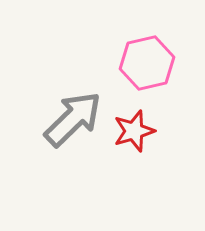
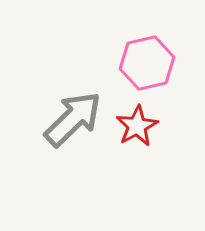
red star: moved 3 px right, 5 px up; rotated 12 degrees counterclockwise
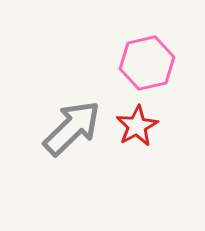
gray arrow: moved 1 px left, 9 px down
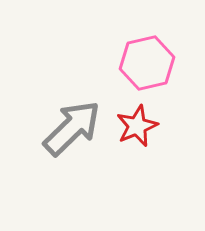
red star: rotated 6 degrees clockwise
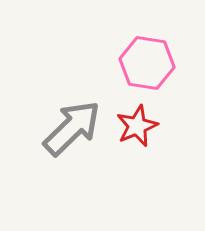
pink hexagon: rotated 22 degrees clockwise
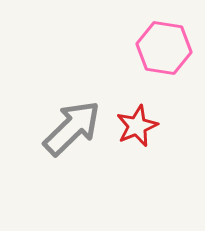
pink hexagon: moved 17 px right, 15 px up
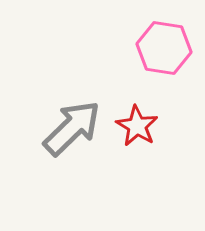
red star: rotated 18 degrees counterclockwise
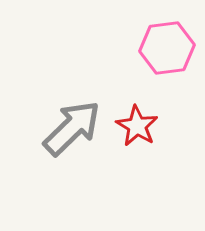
pink hexagon: moved 3 px right; rotated 16 degrees counterclockwise
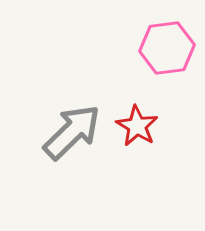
gray arrow: moved 4 px down
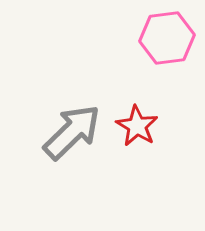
pink hexagon: moved 10 px up
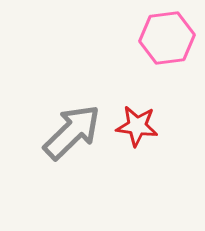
red star: rotated 24 degrees counterclockwise
